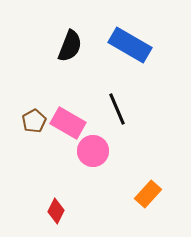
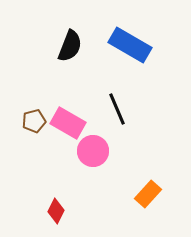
brown pentagon: rotated 15 degrees clockwise
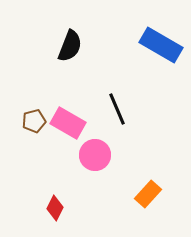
blue rectangle: moved 31 px right
pink circle: moved 2 px right, 4 px down
red diamond: moved 1 px left, 3 px up
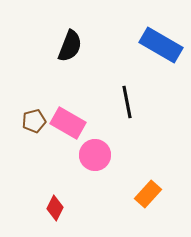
black line: moved 10 px right, 7 px up; rotated 12 degrees clockwise
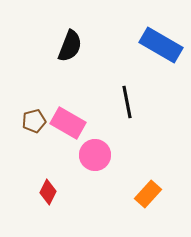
red diamond: moved 7 px left, 16 px up
